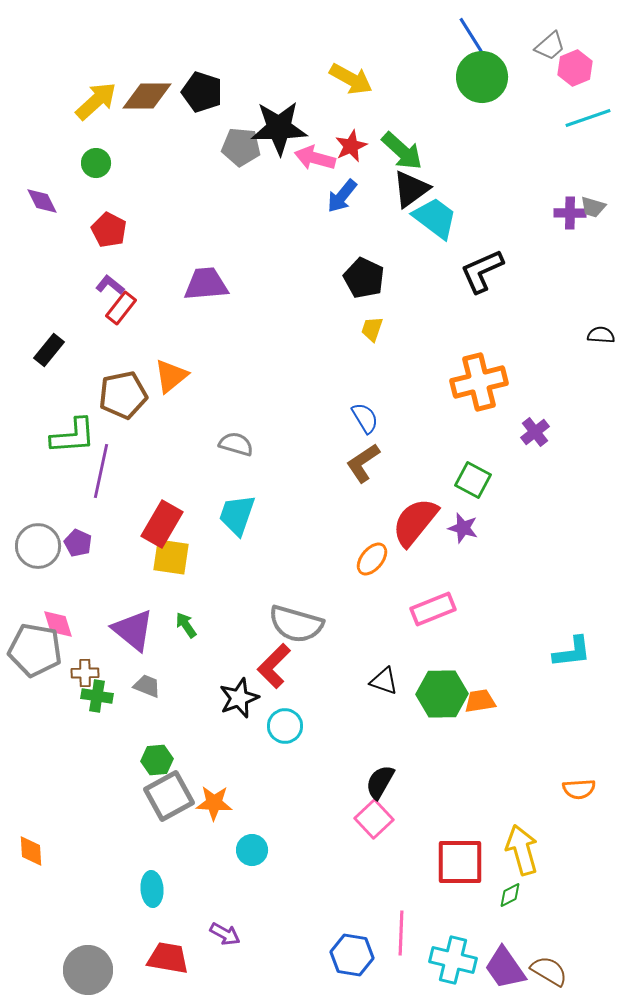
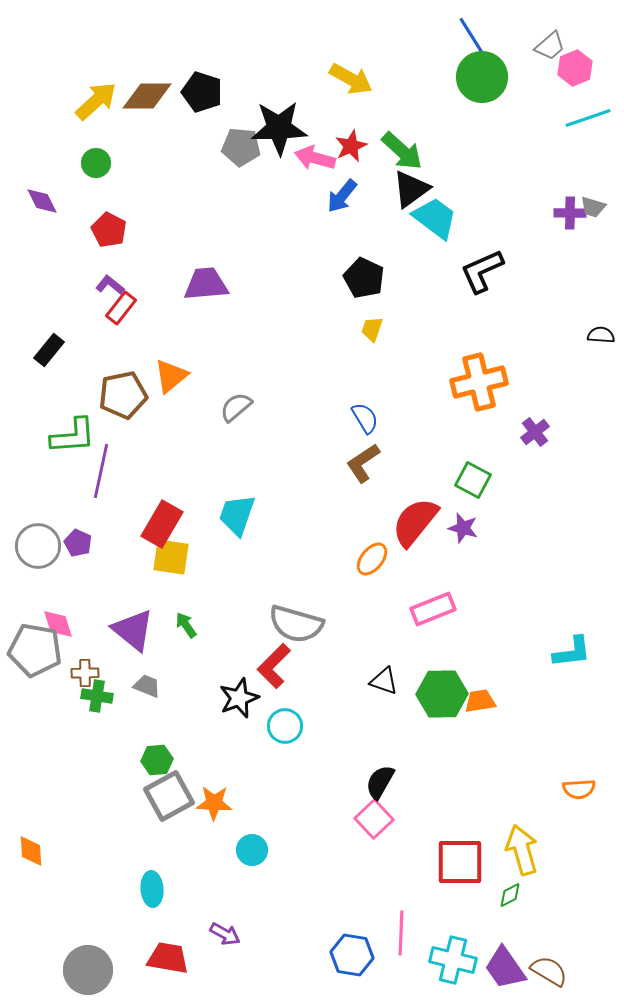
gray semicircle at (236, 444): moved 37 px up; rotated 56 degrees counterclockwise
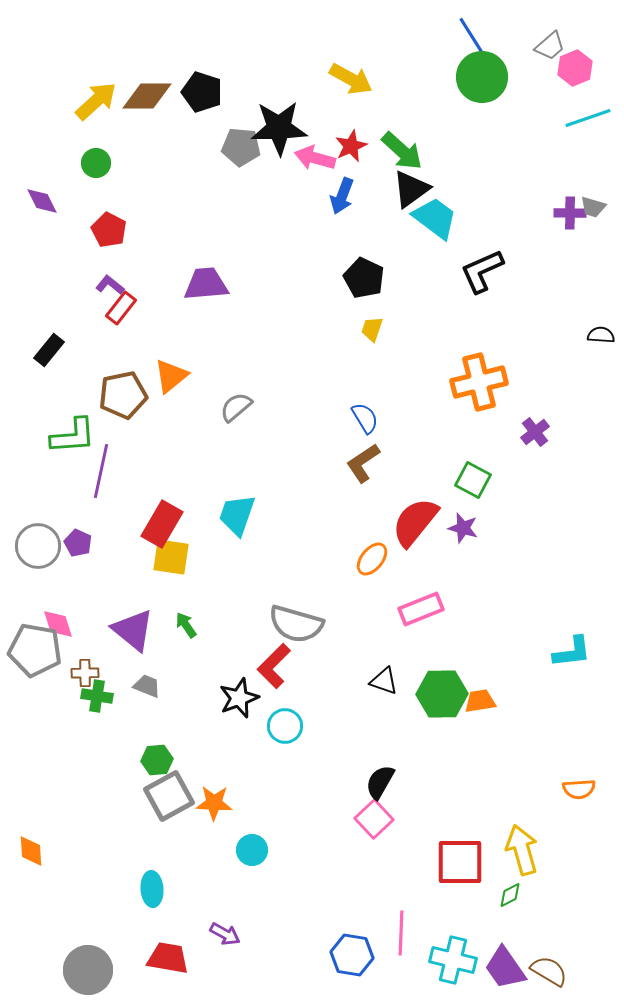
blue arrow at (342, 196): rotated 18 degrees counterclockwise
pink rectangle at (433, 609): moved 12 px left
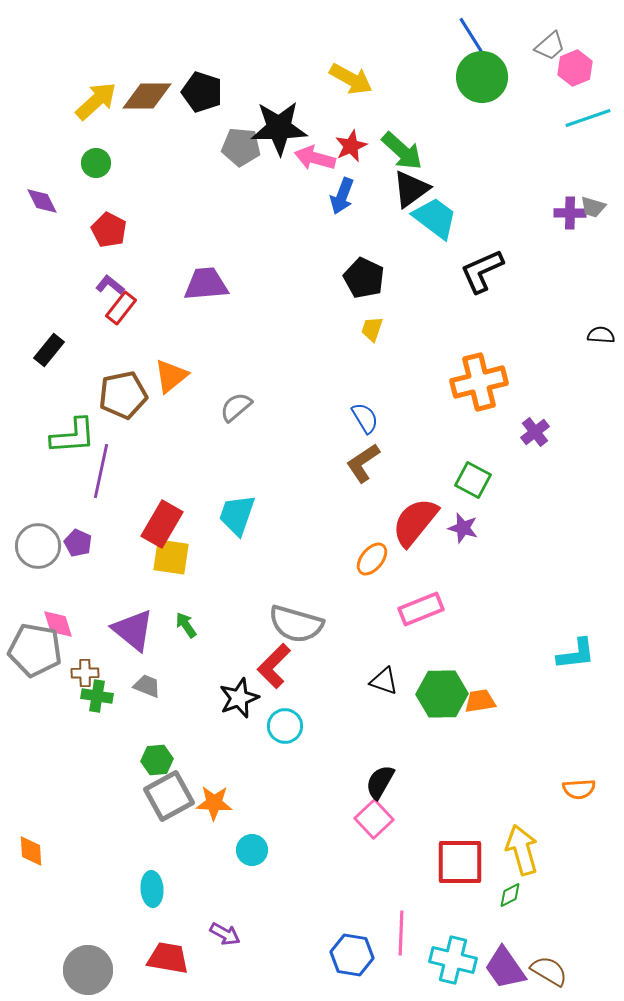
cyan L-shape at (572, 652): moved 4 px right, 2 px down
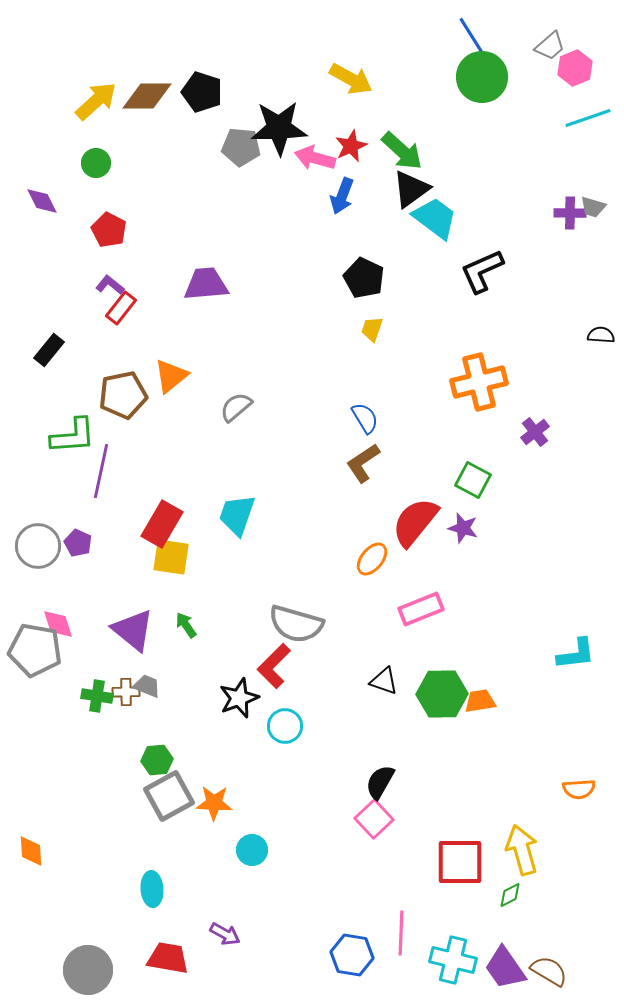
brown cross at (85, 673): moved 41 px right, 19 px down
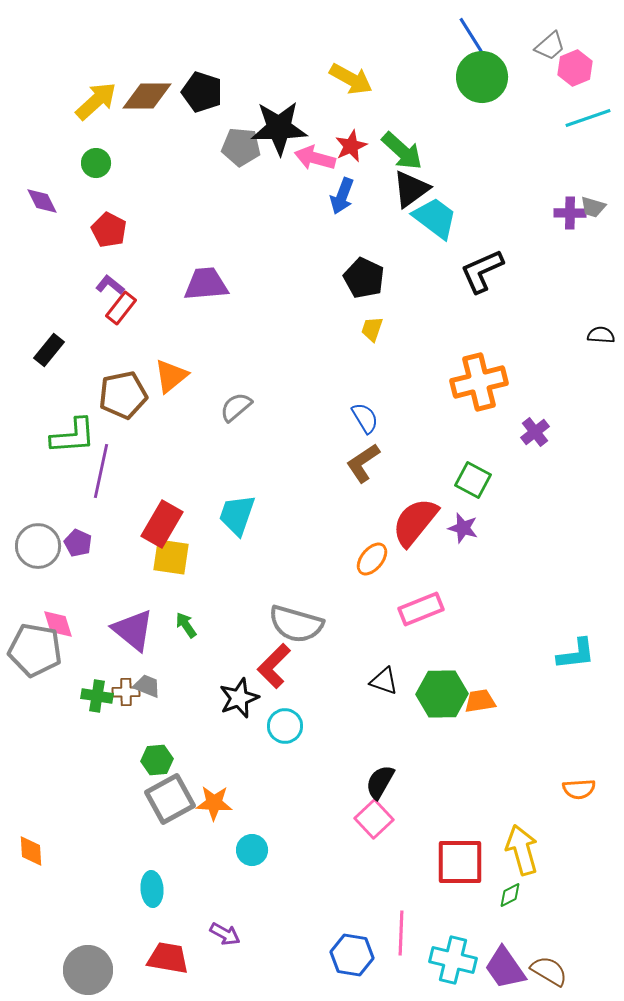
gray square at (169, 796): moved 1 px right, 3 px down
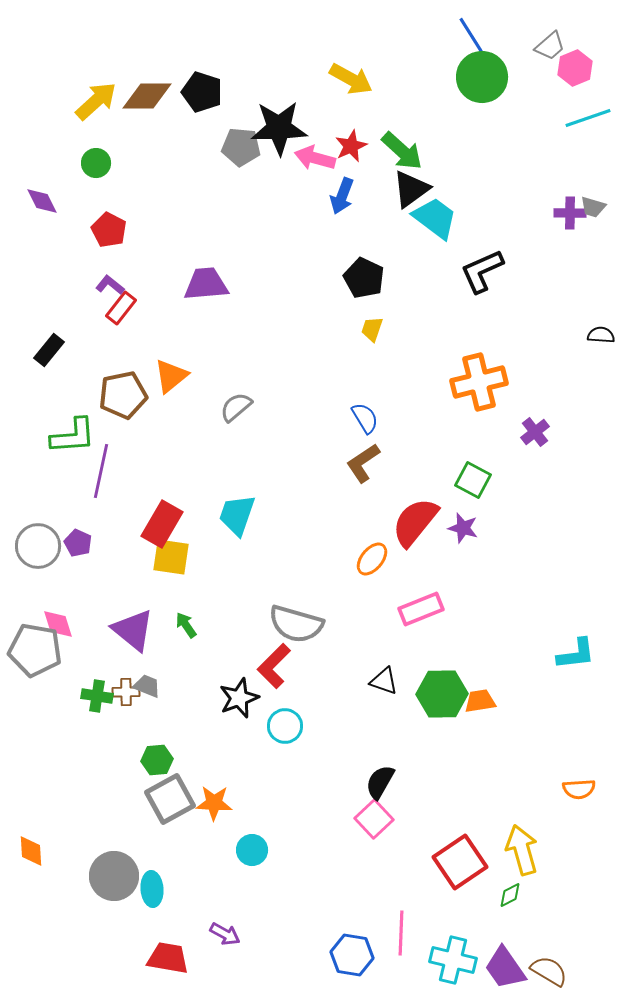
red square at (460, 862): rotated 34 degrees counterclockwise
gray circle at (88, 970): moved 26 px right, 94 px up
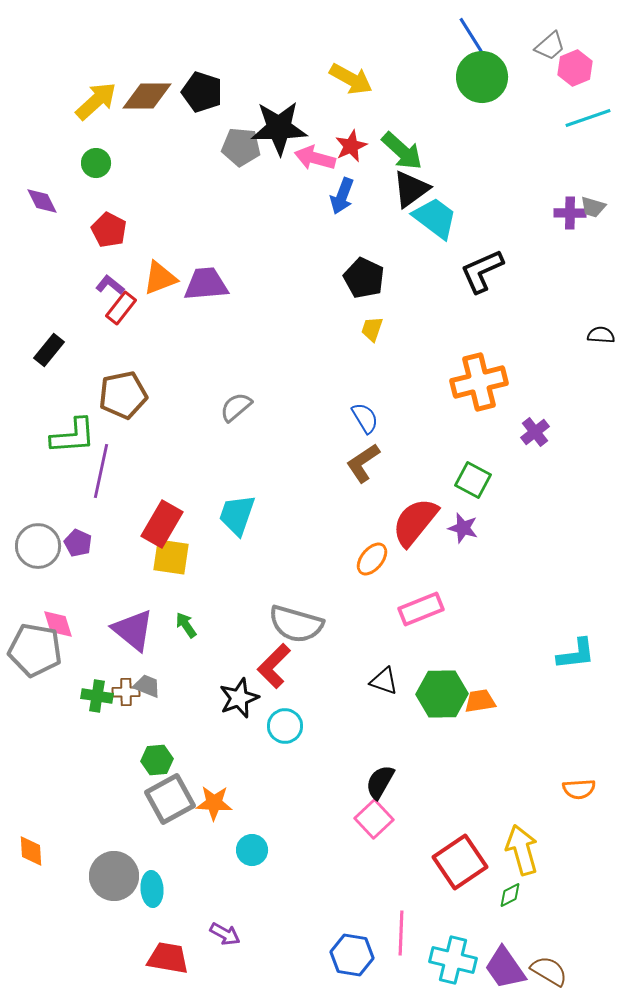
orange triangle at (171, 376): moved 11 px left, 98 px up; rotated 18 degrees clockwise
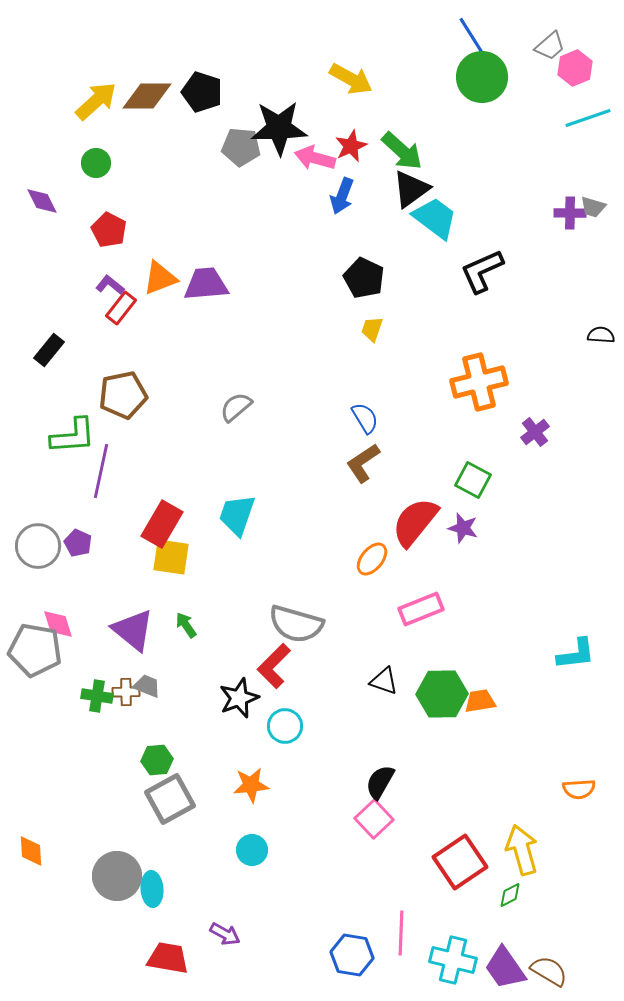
orange star at (214, 803): moved 37 px right, 18 px up; rotated 9 degrees counterclockwise
gray circle at (114, 876): moved 3 px right
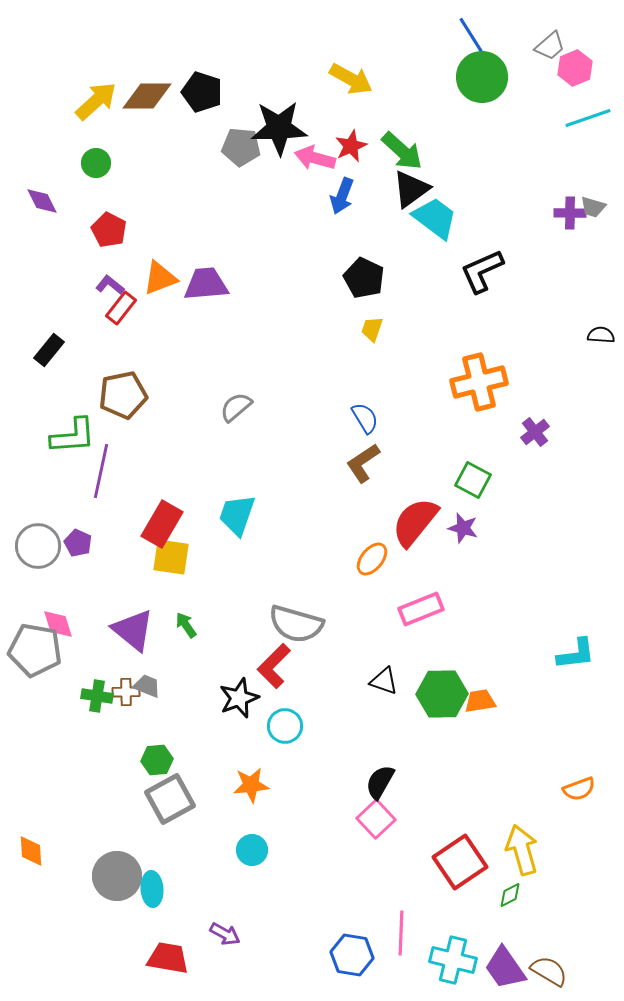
orange semicircle at (579, 789): rotated 16 degrees counterclockwise
pink square at (374, 819): moved 2 px right
